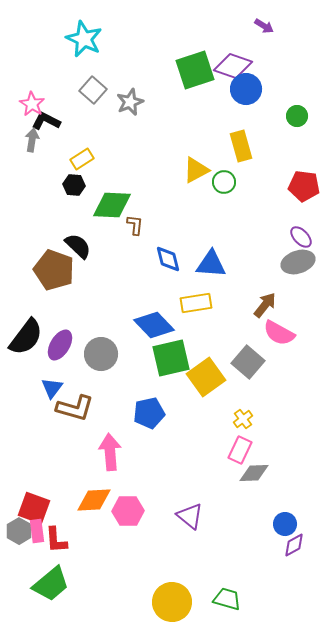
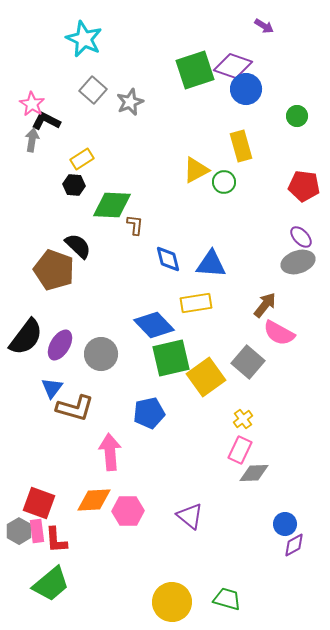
red square at (34, 508): moved 5 px right, 5 px up
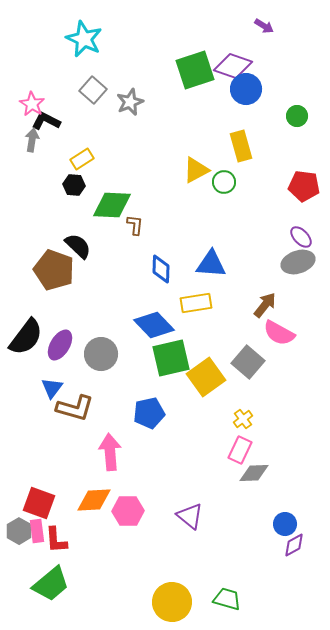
blue diamond at (168, 259): moved 7 px left, 10 px down; rotated 16 degrees clockwise
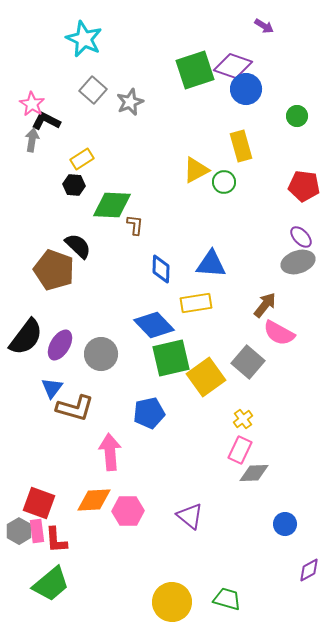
purple diamond at (294, 545): moved 15 px right, 25 px down
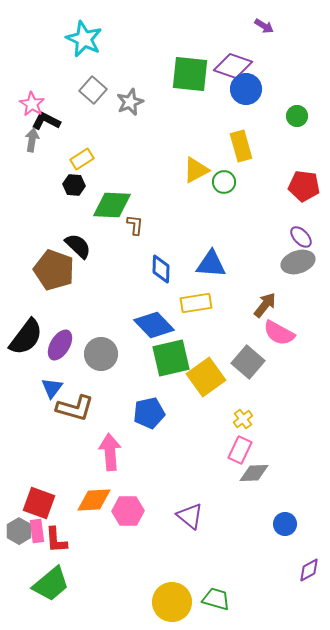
green square at (195, 70): moved 5 px left, 4 px down; rotated 24 degrees clockwise
green trapezoid at (227, 599): moved 11 px left
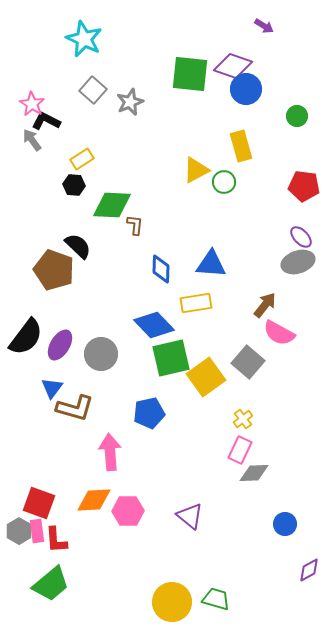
gray arrow at (32, 140): rotated 45 degrees counterclockwise
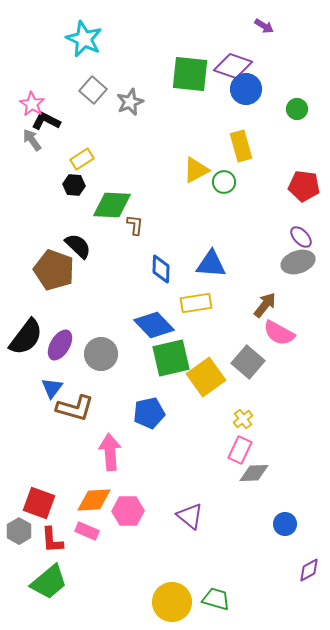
green circle at (297, 116): moved 7 px up
pink rectangle at (37, 531): moved 50 px right; rotated 60 degrees counterclockwise
red L-shape at (56, 540): moved 4 px left
green trapezoid at (51, 584): moved 2 px left, 2 px up
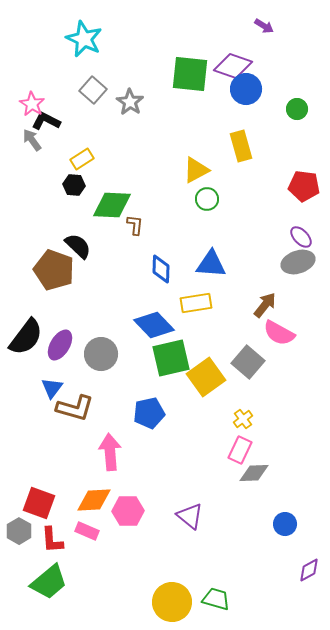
gray star at (130, 102): rotated 16 degrees counterclockwise
green circle at (224, 182): moved 17 px left, 17 px down
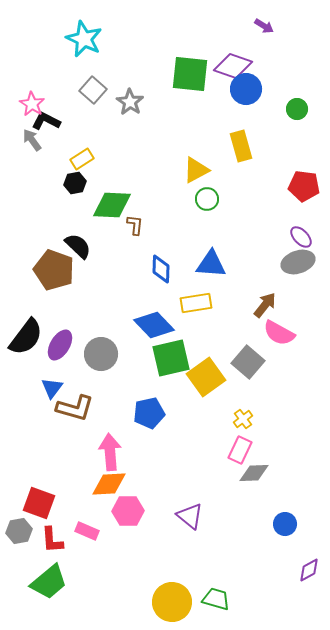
black hexagon at (74, 185): moved 1 px right, 2 px up; rotated 15 degrees counterclockwise
orange diamond at (94, 500): moved 15 px right, 16 px up
gray hexagon at (19, 531): rotated 20 degrees clockwise
